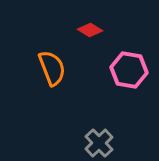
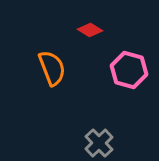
pink hexagon: rotated 6 degrees clockwise
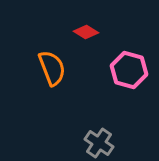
red diamond: moved 4 px left, 2 px down
gray cross: rotated 12 degrees counterclockwise
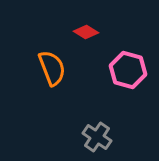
pink hexagon: moved 1 px left
gray cross: moved 2 px left, 6 px up
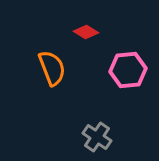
pink hexagon: rotated 21 degrees counterclockwise
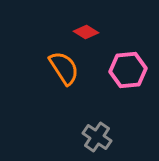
orange semicircle: moved 12 px right; rotated 12 degrees counterclockwise
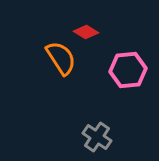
orange semicircle: moved 3 px left, 10 px up
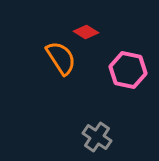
pink hexagon: rotated 18 degrees clockwise
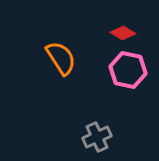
red diamond: moved 37 px right, 1 px down
gray cross: rotated 32 degrees clockwise
